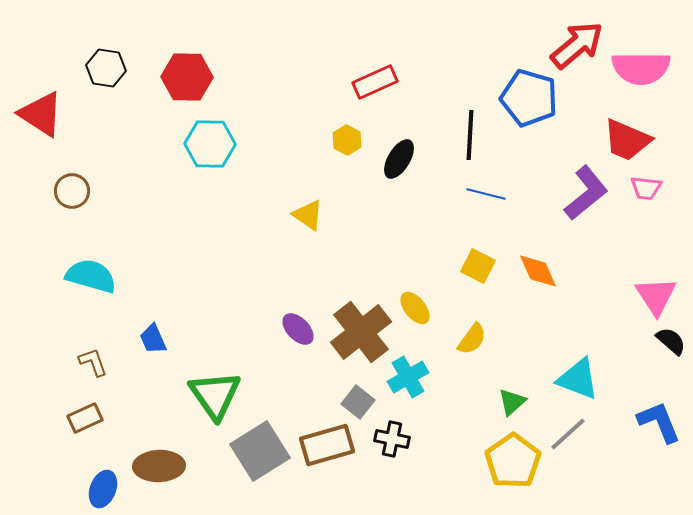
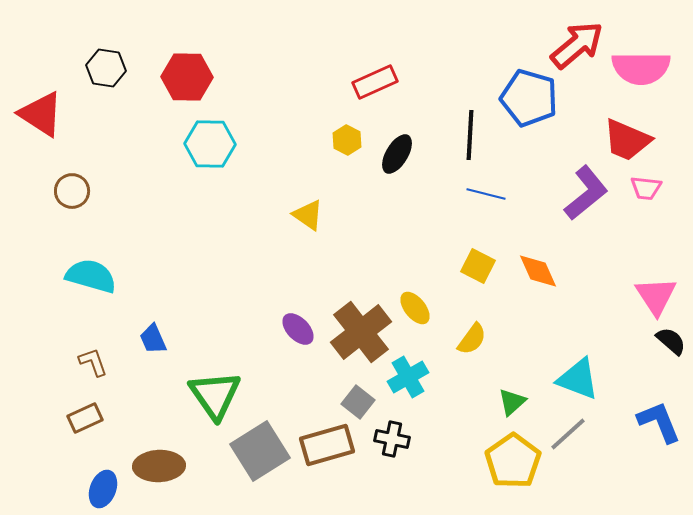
black ellipse at (399, 159): moved 2 px left, 5 px up
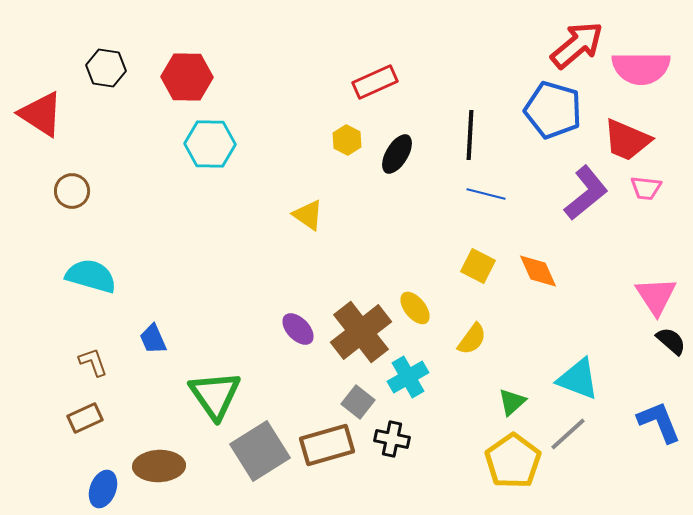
blue pentagon at (529, 98): moved 24 px right, 12 px down
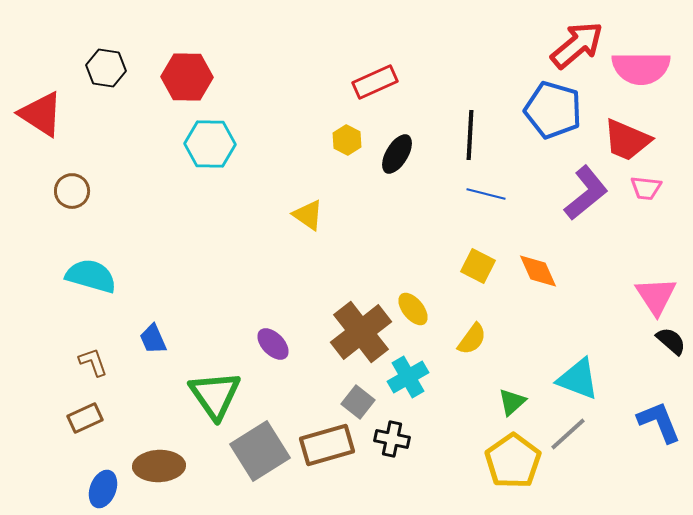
yellow ellipse at (415, 308): moved 2 px left, 1 px down
purple ellipse at (298, 329): moved 25 px left, 15 px down
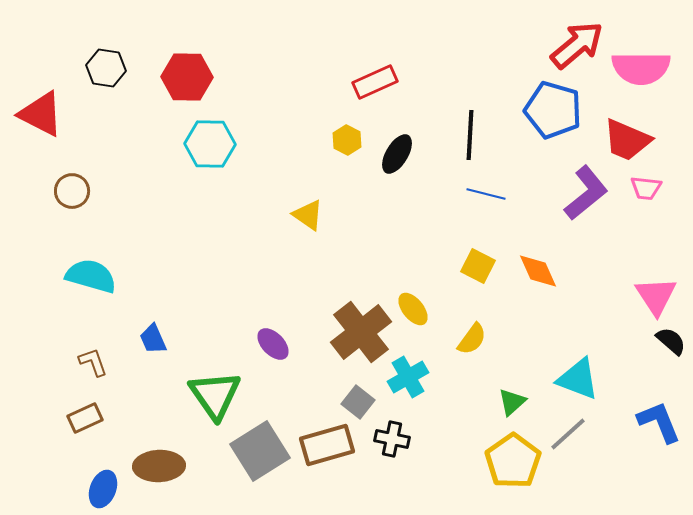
red triangle at (41, 114): rotated 6 degrees counterclockwise
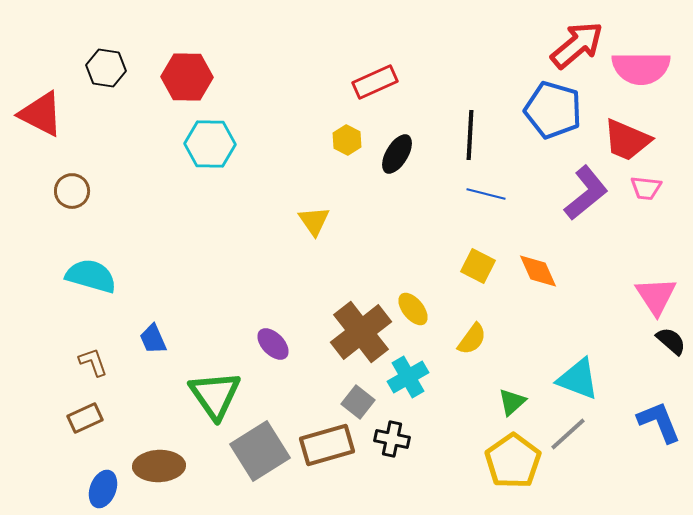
yellow triangle at (308, 215): moved 6 px right, 6 px down; rotated 20 degrees clockwise
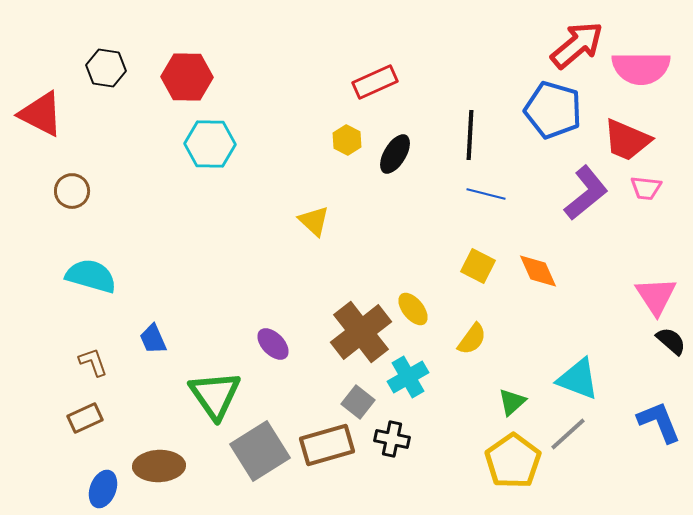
black ellipse at (397, 154): moved 2 px left
yellow triangle at (314, 221): rotated 12 degrees counterclockwise
